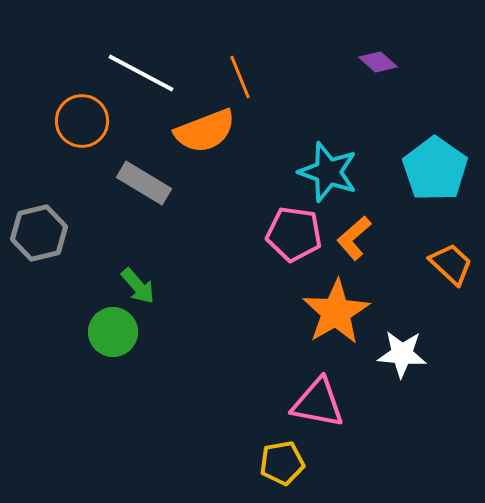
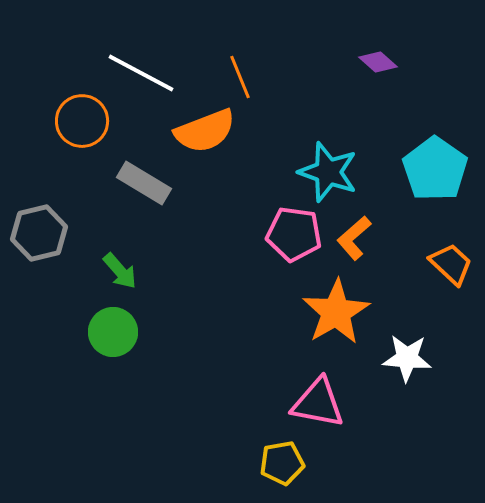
green arrow: moved 18 px left, 15 px up
white star: moved 5 px right, 4 px down
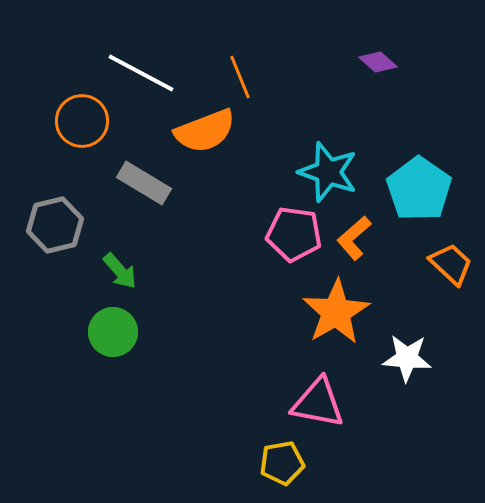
cyan pentagon: moved 16 px left, 20 px down
gray hexagon: moved 16 px right, 8 px up
